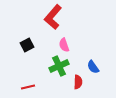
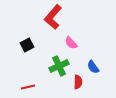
pink semicircle: moved 7 px right, 2 px up; rotated 24 degrees counterclockwise
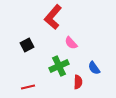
blue semicircle: moved 1 px right, 1 px down
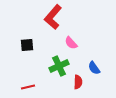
black square: rotated 24 degrees clockwise
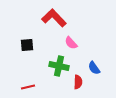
red L-shape: moved 1 px right, 1 px down; rotated 95 degrees clockwise
green cross: rotated 36 degrees clockwise
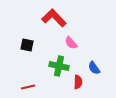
black square: rotated 16 degrees clockwise
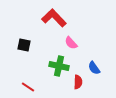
black square: moved 3 px left
red line: rotated 48 degrees clockwise
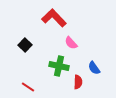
black square: moved 1 px right; rotated 32 degrees clockwise
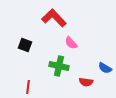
black square: rotated 24 degrees counterclockwise
blue semicircle: moved 11 px right; rotated 24 degrees counterclockwise
red semicircle: moved 8 px right; rotated 96 degrees clockwise
red line: rotated 64 degrees clockwise
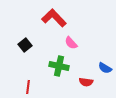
black square: rotated 32 degrees clockwise
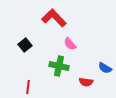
pink semicircle: moved 1 px left, 1 px down
